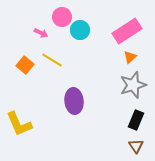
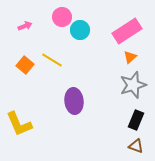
pink arrow: moved 16 px left, 7 px up; rotated 48 degrees counterclockwise
brown triangle: rotated 35 degrees counterclockwise
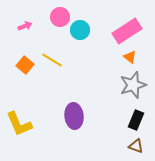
pink circle: moved 2 px left
orange triangle: rotated 40 degrees counterclockwise
purple ellipse: moved 15 px down
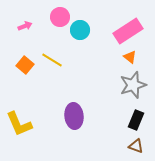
pink rectangle: moved 1 px right
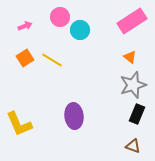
pink rectangle: moved 4 px right, 10 px up
orange square: moved 7 px up; rotated 18 degrees clockwise
black rectangle: moved 1 px right, 6 px up
brown triangle: moved 3 px left
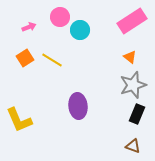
pink arrow: moved 4 px right, 1 px down
purple ellipse: moved 4 px right, 10 px up
yellow L-shape: moved 4 px up
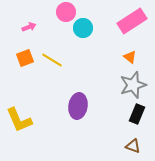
pink circle: moved 6 px right, 5 px up
cyan circle: moved 3 px right, 2 px up
orange square: rotated 12 degrees clockwise
purple ellipse: rotated 15 degrees clockwise
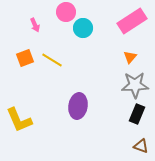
pink arrow: moved 6 px right, 2 px up; rotated 88 degrees clockwise
orange triangle: rotated 32 degrees clockwise
gray star: moved 2 px right; rotated 16 degrees clockwise
brown triangle: moved 8 px right
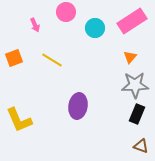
cyan circle: moved 12 px right
orange square: moved 11 px left
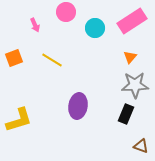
black rectangle: moved 11 px left
yellow L-shape: rotated 84 degrees counterclockwise
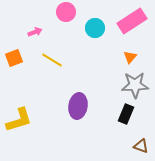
pink arrow: moved 7 px down; rotated 88 degrees counterclockwise
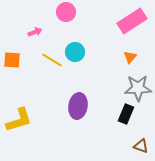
cyan circle: moved 20 px left, 24 px down
orange square: moved 2 px left, 2 px down; rotated 24 degrees clockwise
gray star: moved 3 px right, 3 px down
